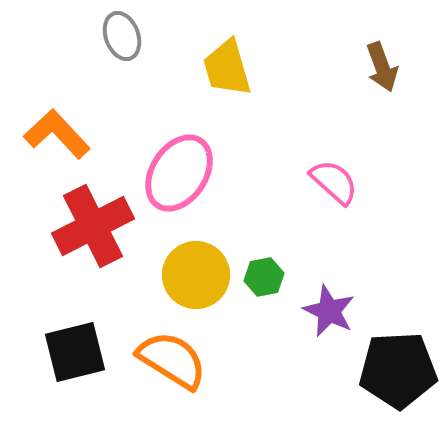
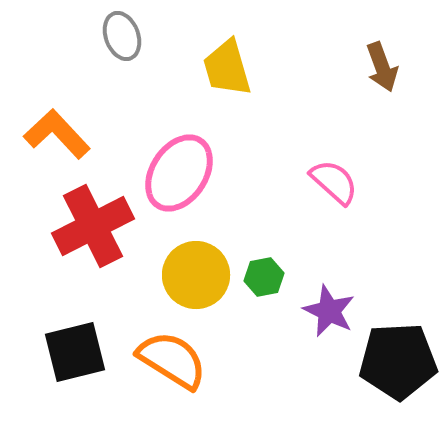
black pentagon: moved 9 px up
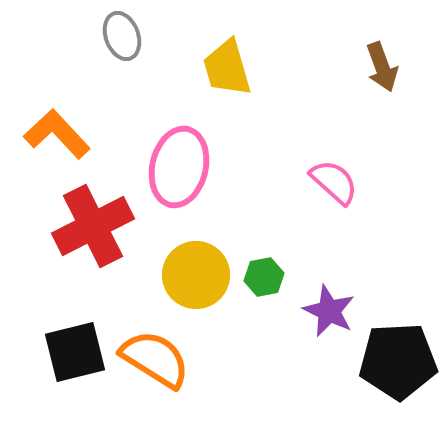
pink ellipse: moved 6 px up; rotated 20 degrees counterclockwise
orange semicircle: moved 17 px left, 1 px up
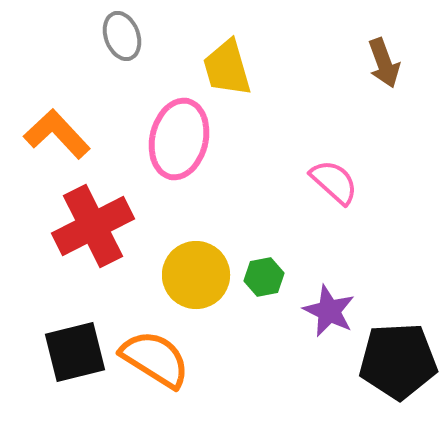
brown arrow: moved 2 px right, 4 px up
pink ellipse: moved 28 px up
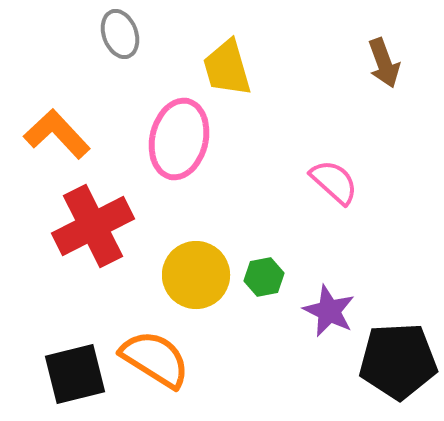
gray ellipse: moved 2 px left, 2 px up
black square: moved 22 px down
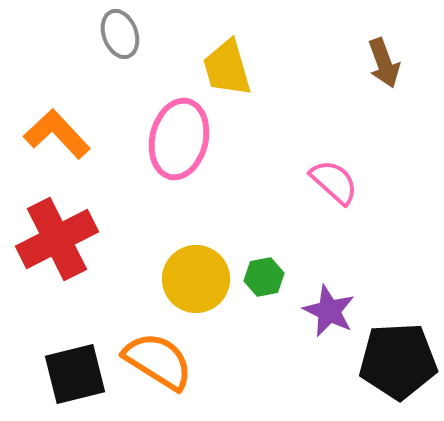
red cross: moved 36 px left, 13 px down
yellow circle: moved 4 px down
orange semicircle: moved 3 px right, 2 px down
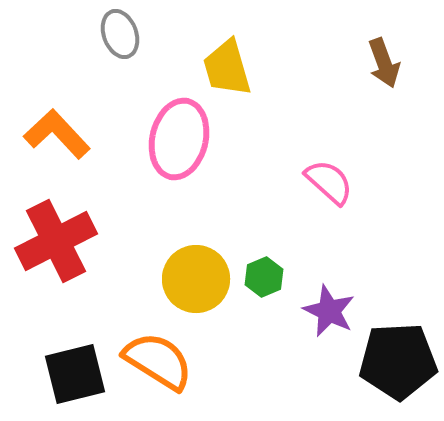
pink semicircle: moved 5 px left
red cross: moved 1 px left, 2 px down
green hexagon: rotated 12 degrees counterclockwise
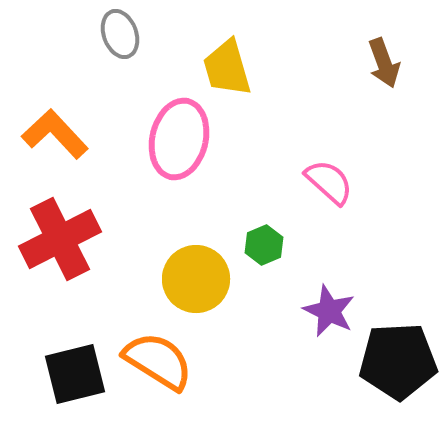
orange L-shape: moved 2 px left
red cross: moved 4 px right, 2 px up
green hexagon: moved 32 px up
